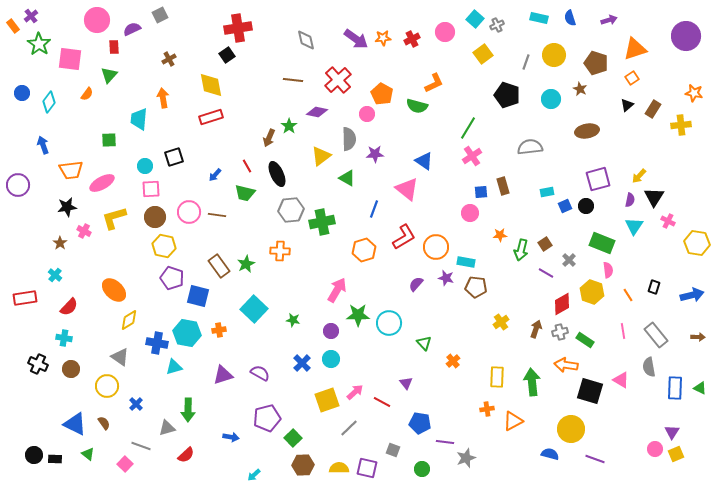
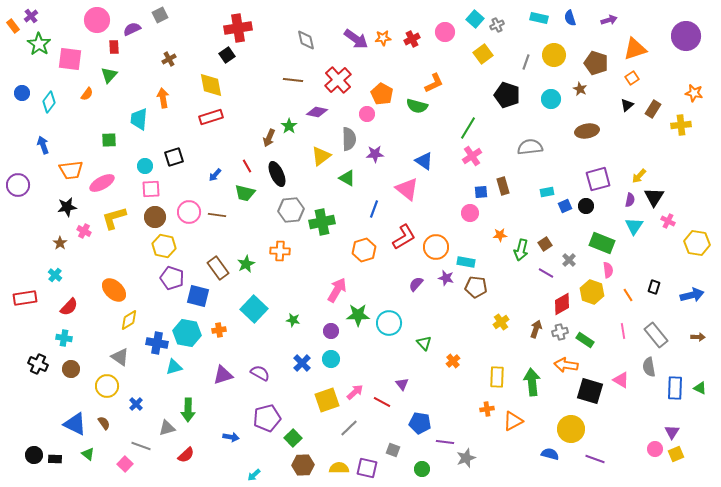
brown rectangle at (219, 266): moved 1 px left, 2 px down
purple triangle at (406, 383): moved 4 px left, 1 px down
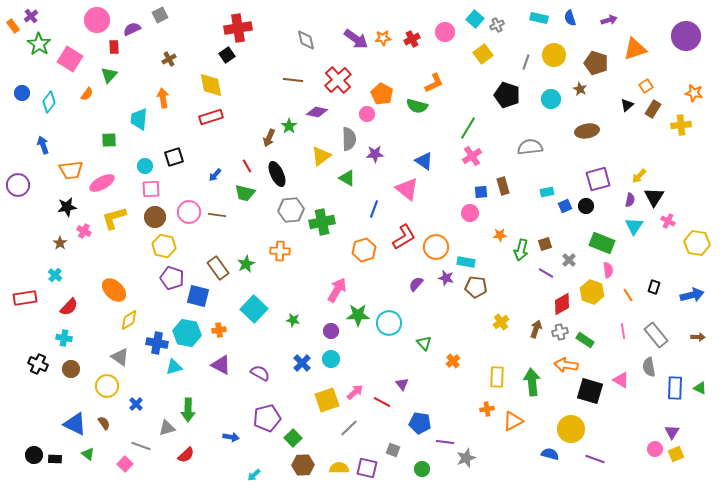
pink square at (70, 59): rotated 25 degrees clockwise
orange square at (632, 78): moved 14 px right, 8 px down
brown square at (545, 244): rotated 16 degrees clockwise
purple triangle at (223, 375): moved 2 px left, 10 px up; rotated 45 degrees clockwise
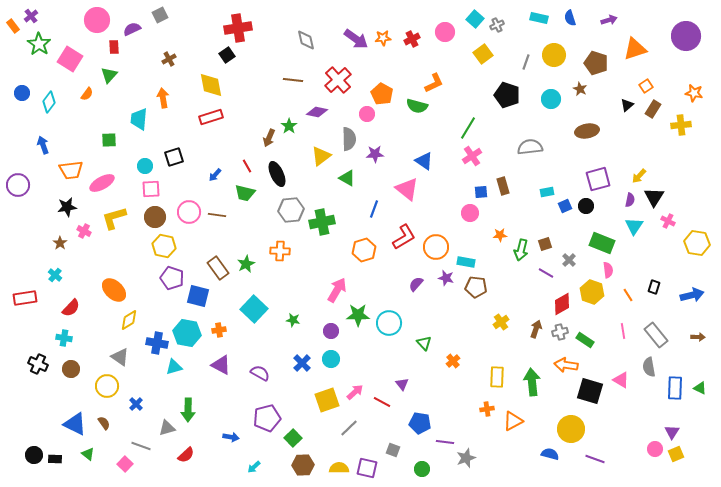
red semicircle at (69, 307): moved 2 px right, 1 px down
cyan arrow at (254, 475): moved 8 px up
